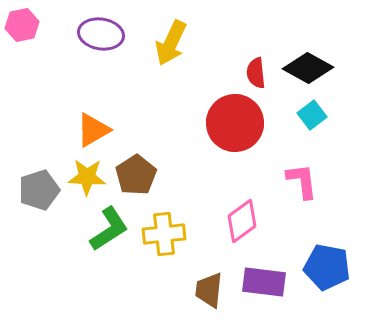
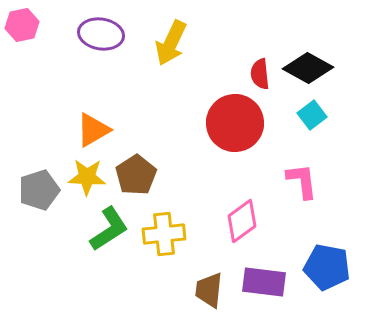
red semicircle: moved 4 px right, 1 px down
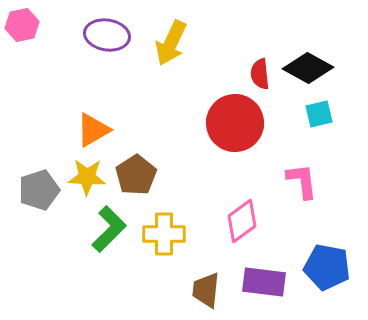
purple ellipse: moved 6 px right, 1 px down
cyan square: moved 7 px right, 1 px up; rotated 24 degrees clockwise
green L-shape: rotated 12 degrees counterclockwise
yellow cross: rotated 6 degrees clockwise
brown trapezoid: moved 3 px left
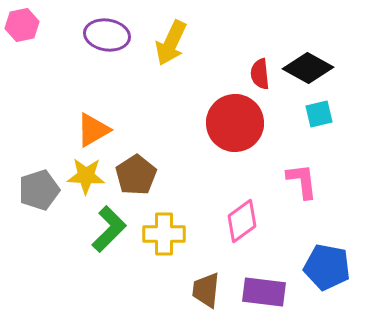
yellow star: moved 1 px left, 1 px up
purple rectangle: moved 10 px down
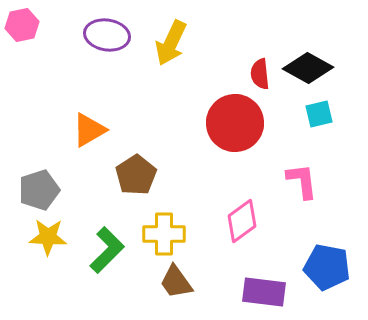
orange triangle: moved 4 px left
yellow star: moved 38 px left, 61 px down
green L-shape: moved 2 px left, 21 px down
brown trapezoid: moved 30 px left, 8 px up; rotated 42 degrees counterclockwise
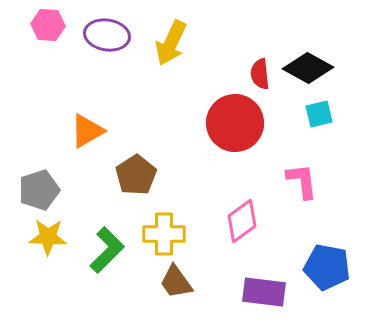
pink hexagon: moved 26 px right; rotated 16 degrees clockwise
orange triangle: moved 2 px left, 1 px down
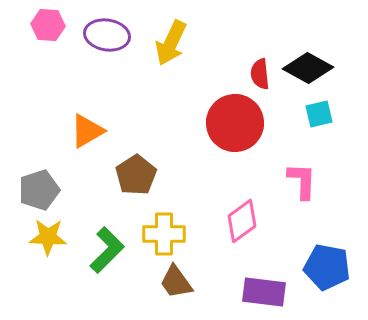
pink L-shape: rotated 9 degrees clockwise
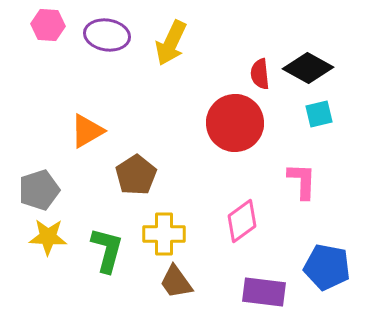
green L-shape: rotated 30 degrees counterclockwise
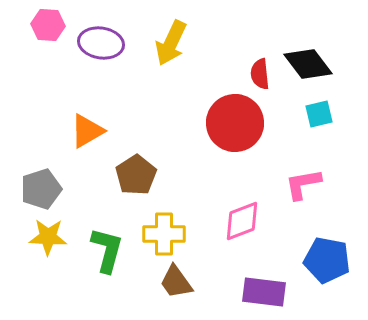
purple ellipse: moved 6 px left, 8 px down
black diamond: moved 4 px up; rotated 24 degrees clockwise
pink L-shape: moved 1 px right, 3 px down; rotated 102 degrees counterclockwise
gray pentagon: moved 2 px right, 1 px up
pink diamond: rotated 15 degrees clockwise
blue pentagon: moved 7 px up
